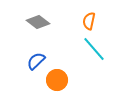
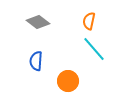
blue semicircle: rotated 42 degrees counterclockwise
orange circle: moved 11 px right, 1 px down
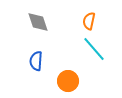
gray diamond: rotated 35 degrees clockwise
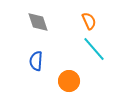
orange semicircle: rotated 144 degrees clockwise
orange circle: moved 1 px right
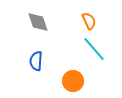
orange circle: moved 4 px right
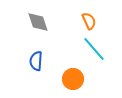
orange circle: moved 2 px up
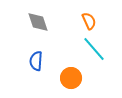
orange circle: moved 2 px left, 1 px up
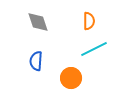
orange semicircle: rotated 24 degrees clockwise
cyan line: rotated 76 degrees counterclockwise
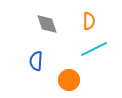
gray diamond: moved 9 px right, 2 px down
orange circle: moved 2 px left, 2 px down
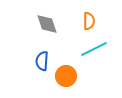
blue semicircle: moved 6 px right
orange circle: moved 3 px left, 4 px up
